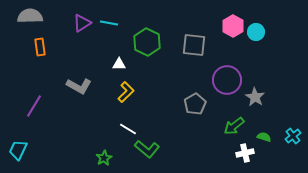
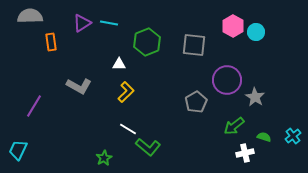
green hexagon: rotated 12 degrees clockwise
orange rectangle: moved 11 px right, 5 px up
gray pentagon: moved 1 px right, 2 px up
green L-shape: moved 1 px right, 2 px up
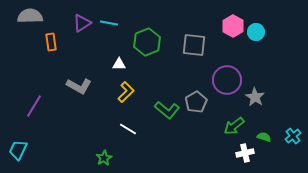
green L-shape: moved 19 px right, 37 px up
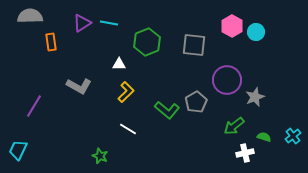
pink hexagon: moved 1 px left
gray star: rotated 18 degrees clockwise
green star: moved 4 px left, 2 px up; rotated 21 degrees counterclockwise
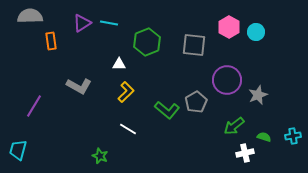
pink hexagon: moved 3 px left, 1 px down
orange rectangle: moved 1 px up
gray star: moved 3 px right, 2 px up
cyan cross: rotated 28 degrees clockwise
cyan trapezoid: rotated 10 degrees counterclockwise
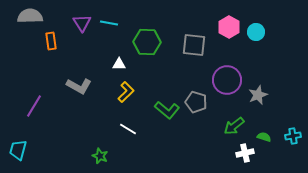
purple triangle: rotated 30 degrees counterclockwise
green hexagon: rotated 24 degrees clockwise
gray pentagon: rotated 25 degrees counterclockwise
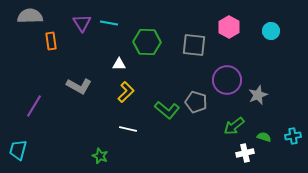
cyan circle: moved 15 px right, 1 px up
white line: rotated 18 degrees counterclockwise
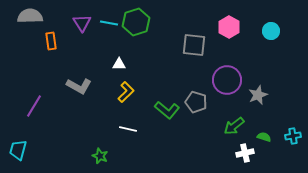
green hexagon: moved 11 px left, 20 px up; rotated 20 degrees counterclockwise
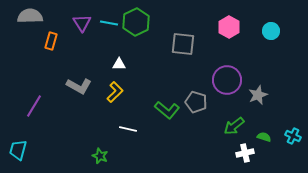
green hexagon: rotated 8 degrees counterclockwise
orange rectangle: rotated 24 degrees clockwise
gray square: moved 11 px left, 1 px up
yellow L-shape: moved 11 px left
cyan cross: rotated 35 degrees clockwise
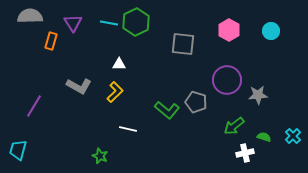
purple triangle: moved 9 px left
pink hexagon: moved 3 px down
gray star: rotated 18 degrees clockwise
cyan cross: rotated 21 degrees clockwise
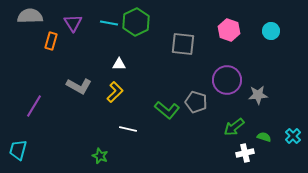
pink hexagon: rotated 10 degrees counterclockwise
green arrow: moved 1 px down
